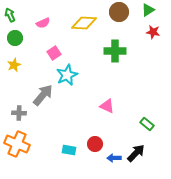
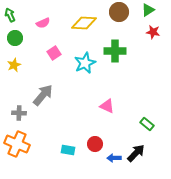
cyan star: moved 18 px right, 12 px up
cyan rectangle: moved 1 px left
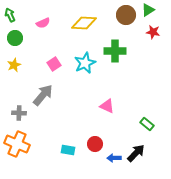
brown circle: moved 7 px right, 3 px down
pink square: moved 11 px down
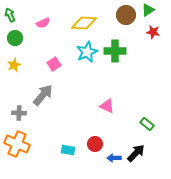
cyan star: moved 2 px right, 11 px up
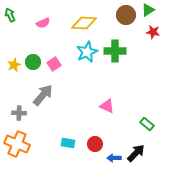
green circle: moved 18 px right, 24 px down
cyan rectangle: moved 7 px up
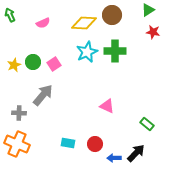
brown circle: moved 14 px left
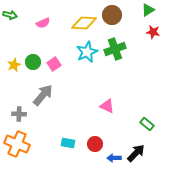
green arrow: rotated 128 degrees clockwise
green cross: moved 2 px up; rotated 20 degrees counterclockwise
gray cross: moved 1 px down
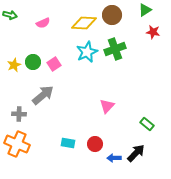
green triangle: moved 3 px left
gray arrow: rotated 10 degrees clockwise
pink triangle: rotated 49 degrees clockwise
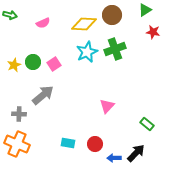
yellow diamond: moved 1 px down
